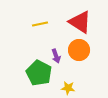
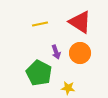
orange circle: moved 1 px right, 3 px down
purple arrow: moved 4 px up
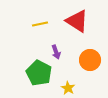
red triangle: moved 3 px left, 1 px up
orange circle: moved 10 px right, 7 px down
yellow star: rotated 24 degrees clockwise
